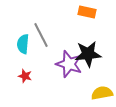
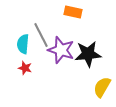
orange rectangle: moved 14 px left
purple star: moved 8 px left, 14 px up
red star: moved 8 px up
yellow semicircle: moved 6 px up; rotated 50 degrees counterclockwise
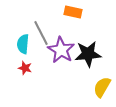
gray line: moved 2 px up
purple star: rotated 12 degrees clockwise
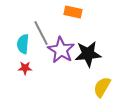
red star: rotated 16 degrees counterclockwise
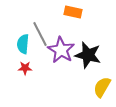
gray line: moved 1 px left, 1 px down
black star: moved 1 px down; rotated 20 degrees clockwise
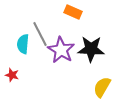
orange rectangle: rotated 12 degrees clockwise
black star: moved 3 px right, 6 px up; rotated 12 degrees counterclockwise
red star: moved 13 px left, 7 px down; rotated 16 degrees clockwise
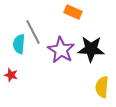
gray line: moved 7 px left, 2 px up
cyan semicircle: moved 4 px left
red star: moved 1 px left
yellow semicircle: rotated 25 degrees counterclockwise
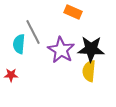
red star: rotated 16 degrees counterclockwise
yellow semicircle: moved 13 px left, 16 px up
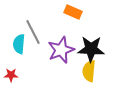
purple star: rotated 20 degrees clockwise
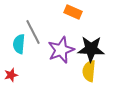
red star: rotated 16 degrees counterclockwise
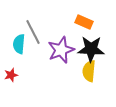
orange rectangle: moved 11 px right, 10 px down
